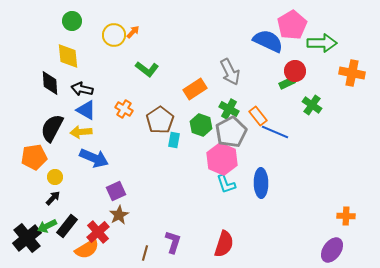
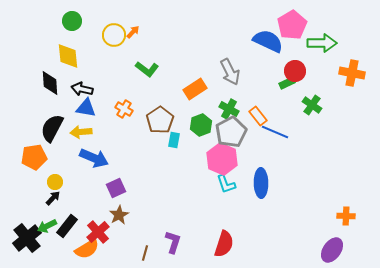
blue triangle at (86, 110): moved 2 px up; rotated 20 degrees counterclockwise
green hexagon at (201, 125): rotated 20 degrees clockwise
yellow circle at (55, 177): moved 5 px down
purple square at (116, 191): moved 3 px up
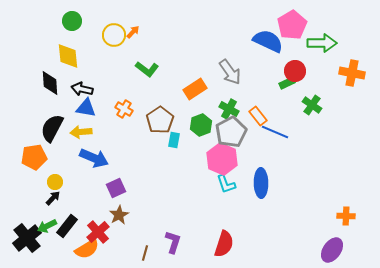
gray arrow at (230, 72): rotated 8 degrees counterclockwise
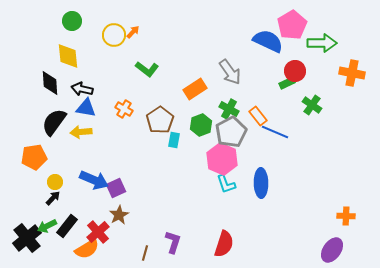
black semicircle at (52, 128): moved 2 px right, 6 px up; rotated 8 degrees clockwise
blue arrow at (94, 158): moved 22 px down
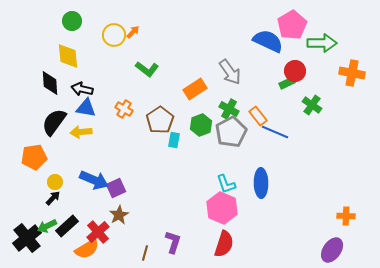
pink hexagon at (222, 159): moved 49 px down
black rectangle at (67, 226): rotated 10 degrees clockwise
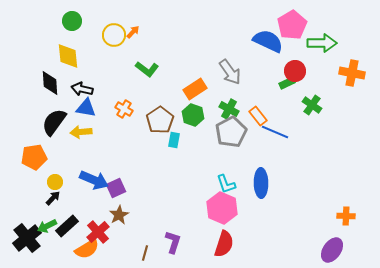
green hexagon at (201, 125): moved 8 px left, 10 px up; rotated 20 degrees counterclockwise
